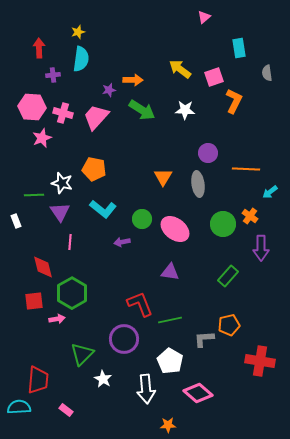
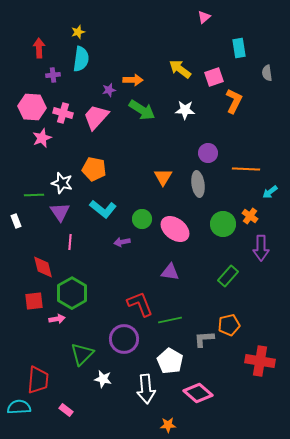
white star at (103, 379): rotated 18 degrees counterclockwise
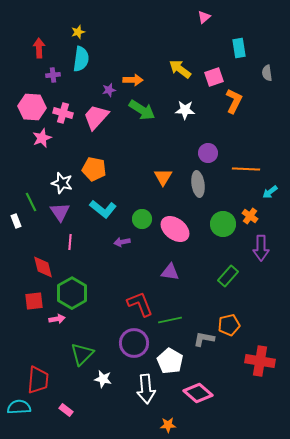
green line at (34, 195): moved 3 px left, 7 px down; rotated 66 degrees clockwise
purple circle at (124, 339): moved 10 px right, 4 px down
gray L-shape at (204, 339): rotated 15 degrees clockwise
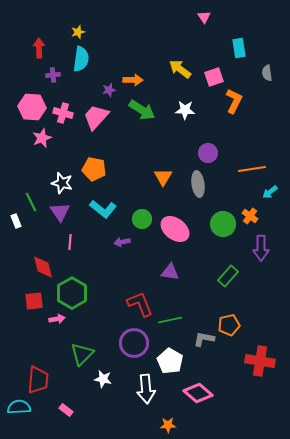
pink triangle at (204, 17): rotated 24 degrees counterclockwise
orange line at (246, 169): moved 6 px right; rotated 12 degrees counterclockwise
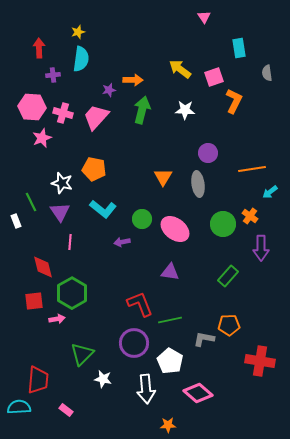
green arrow at (142, 110): rotated 108 degrees counterclockwise
orange pentagon at (229, 325): rotated 10 degrees clockwise
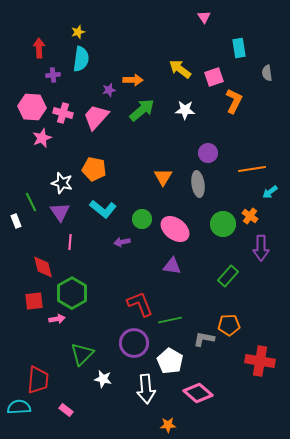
green arrow at (142, 110): rotated 36 degrees clockwise
purple triangle at (170, 272): moved 2 px right, 6 px up
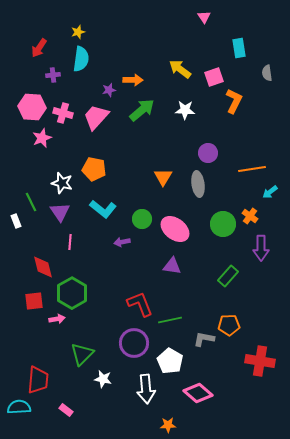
red arrow at (39, 48): rotated 144 degrees counterclockwise
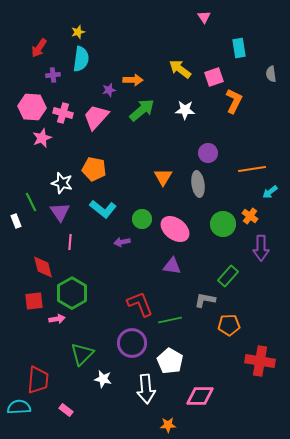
gray semicircle at (267, 73): moved 4 px right, 1 px down
gray L-shape at (204, 339): moved 1 px right, 39 px up
purple circle at (134, 343): moved 2 px left
pink diamond at (198, 393): moved 2 px right, 3 px down; rotated 40 degrees counterclockwise
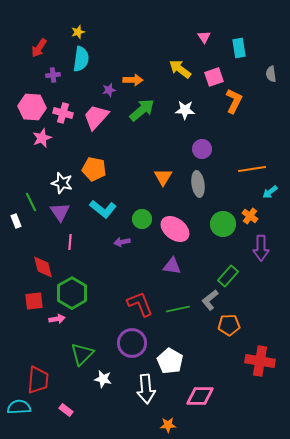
pink triangle at (204, 17): moved 20 px down
purple circle at (208, 153): moved 6 px left, 4 px up
gray L-shape at (205, 300): moved 5 px right; rotated 50 degrees counterclockwise
green line at (170, 320): moved 8 px right, 11 px up
